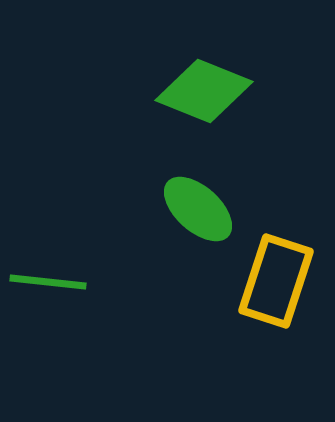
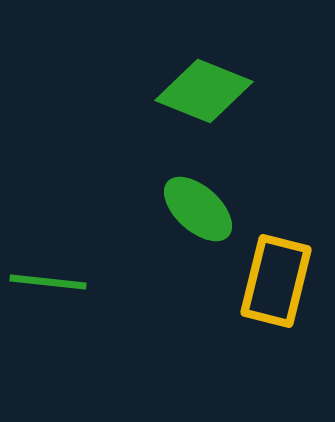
yellow rectangle: rotated 4 degrees counterclockwise
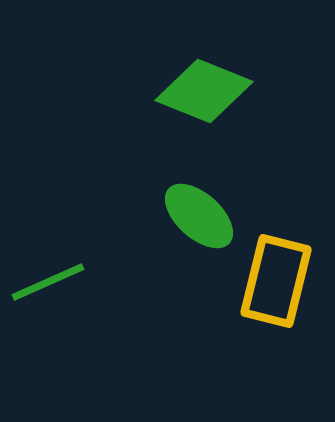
green ellipse: moved 1 px right, 7 px down
green line: rotated 30 degrees counterclockwise
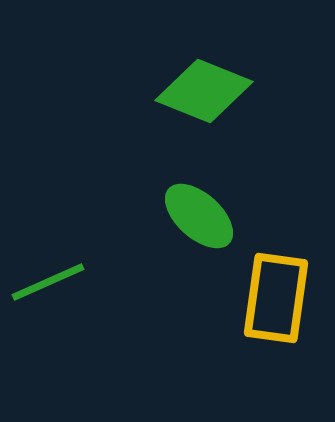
yellow rectangle: moved 17 px down; rotated 6 degrees counterclockwise
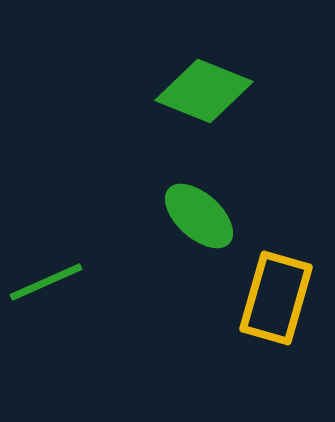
green line: moved 2 px left
yellow rectangle: rotated 8 degrees clockwise
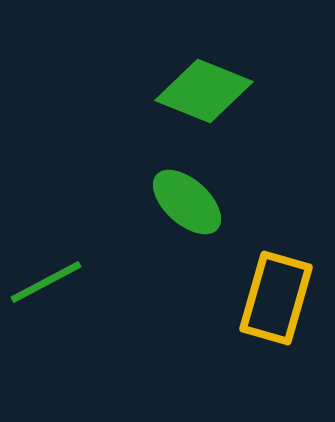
green ellipse: moved 12 px left, 14 px up
green line: rotated 4 degrees counterclockwise
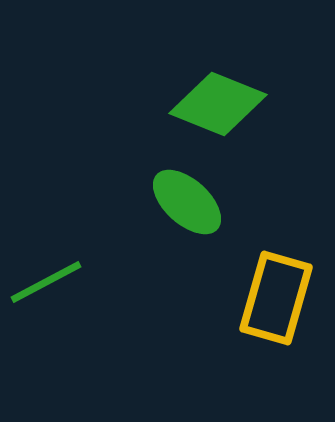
green diamond: moved 14 px right, 13 px down
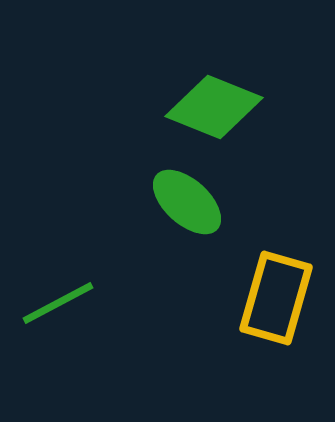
green diamond: moved 4 px left, 3 px down
green line: moved 12 px right, 21 px down
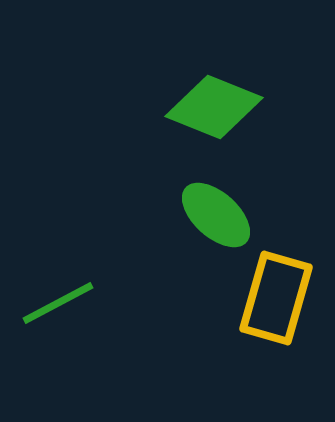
green ellipse: moved 29 px right, 13 px down
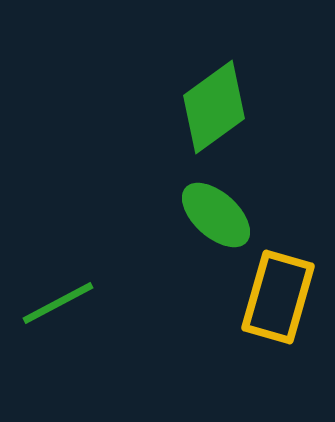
green diamond: rotated 58 degrees counterclockwise
yellow rectangle: moved 2 px right, 1 px up
